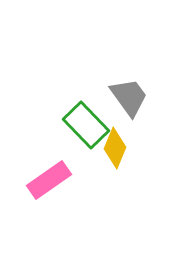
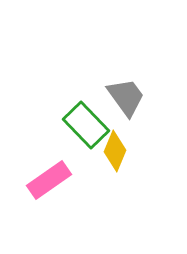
gray trapezoid: moved 3 px left
yellow diamond: moved 3 px down
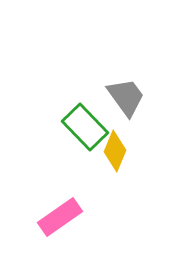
green rectangle: moved 1 px left, 2 px down
pink rectangle: moved 11 px right, 37 px down
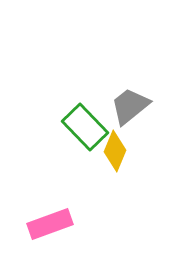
gray trapezoid: moved 4 px right, 9 px down; rotated 93 degrees counterclockwise
pink rectangle: moved 10 px left, 7 px down; rotated 15 degrees clockwise
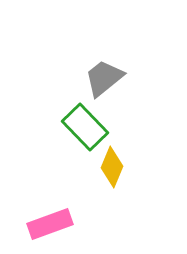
gray trapezoid: moved 26 px left, 28 px up
yellow diamond: moved 3 px left, 16 px down
